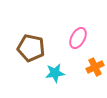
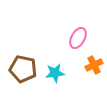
brown pentagon: moved 8 px left, 21 px down
orange cross: moved 1 px left, 2 px up
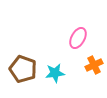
brown pentagon: rotated 8 degrees clockwise
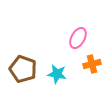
orange cross: moved 2 px left, 1 px up; rotated 12 degrees clockwise
cyan star: moved 2 px right, 1 px down; rotated 18 degrees clockwise
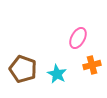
orange cross: moved 1 px down
cyan star: rotated 18 degrees clockwise
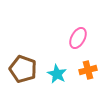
orange cross: moved 4 px left, 5 px down
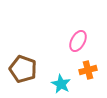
pink ellipse: moved 3 px down
cyan star: moved 4 px right, 10 px down
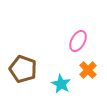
orange cross: rotated 30 degrees counterclockwise
